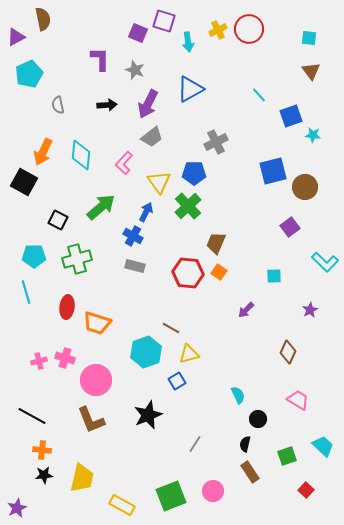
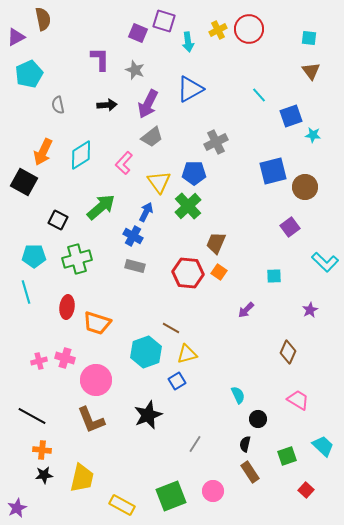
cyan diamond at (81, 155): rotated 52 degrees clockwise
yellow triangle at (189, 354): moved 2 px left
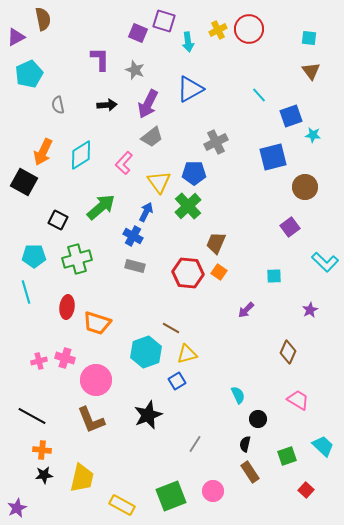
blue square at (273, 171): moved 14 px up
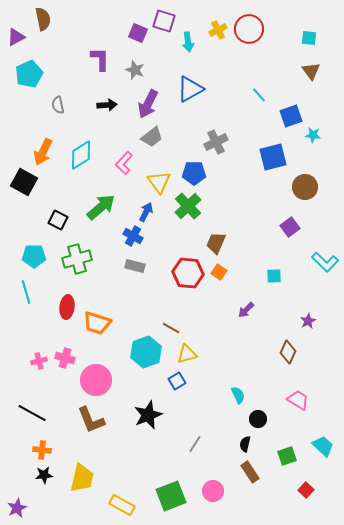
purple star at (310, 310): moved 2 px left, 11 px down
black line at (32, 416): moved 3 px up
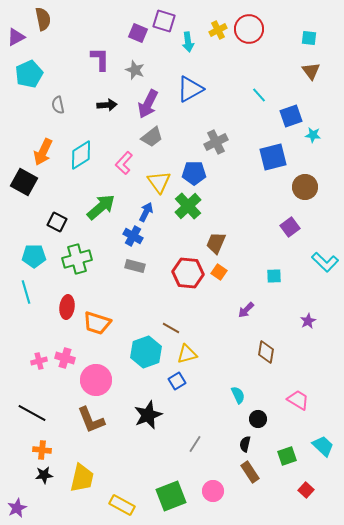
black square at (58, 220): moved 1 px left, 2 px down
brown diamond at (288, 352): moved 22 px left; rotated 15 degrees counterclockwise
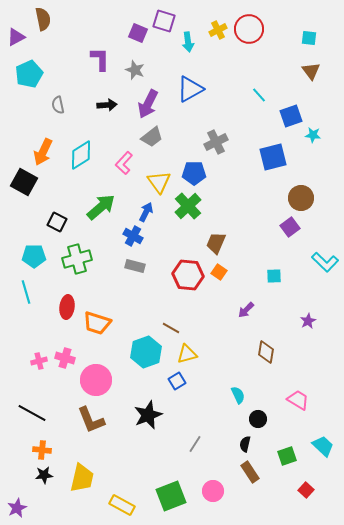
brown circle at (305, 187): moved 4 px left, 11 px down
red hexagon at (188, 273): moved 2 px down
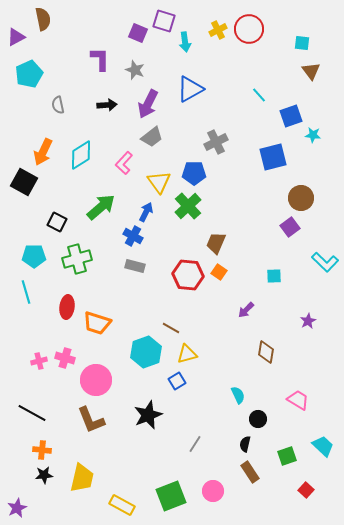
cyan square at (309, 38): moved 7 px left, 5 px down
cyan arrow at (188, 42): moved 3 px left
